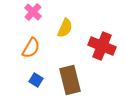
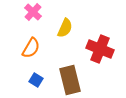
red cross: moved 2 px left, 3 px down
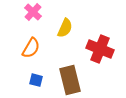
blue square: rotated 16 degrees counterclockwise
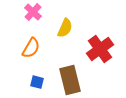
red cross: rotated 32 degrees clockwise
blue square: moved 1 px right, 2 px down
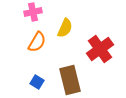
pink cross: rotated 36 degrees clockwise
orange semicircle: moved 6 px right, 6 px up
blue square: rotated 16 degrees clockwise
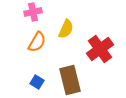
yellow semicircle: moved 1 px right, 1 px down
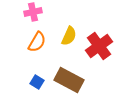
yellow semicircle: moved 3 px right, 7 px down
red cross: moved 1 px left, 3 px up
brown rectangle: moved 1 px left; rotated 48 degrees counterclockwise
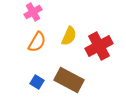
pink cross: rotated 18 degrees counterclockwise
red cross: rotated 8 degrees clockwise
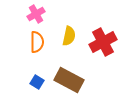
pink cross: moved 3 px right, 2 px down
yellow semicircle: rotated 12 degrees counterclockwise
orange semicircle: rotated 30 degrees counterclockwise
red cross: moved 4 px right, 4 px up
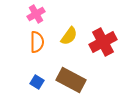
yellow semicircle: rotated 24 degrees clockwise
brown rectangle: moved 2 px right
